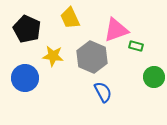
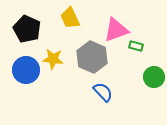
yellow star: moved 3 px down
blue circle: moved 1 px right, 8 px up
blue semicircle: rotated 15 degrees counterclockwise
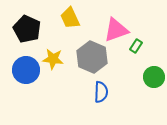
green rectangle: rotated 72 degrees counterclockwise
blue semicircle: moved 2 px left; rotated 45 degrees clockwise
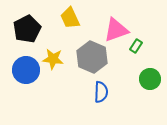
black pentagon: rotated 20 degrees clockwise
green circle: moved 4 px left, 2 px down
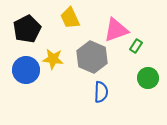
green circle: moved 2 px left, 1 px up
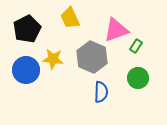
green circle: moved 10 px left
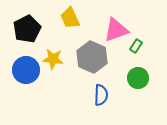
blue semicircle: moved 3 px down
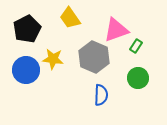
yellow trapezoid: rotated 10 degrees counterclockwise
gray hexagon: moved 2 px right
